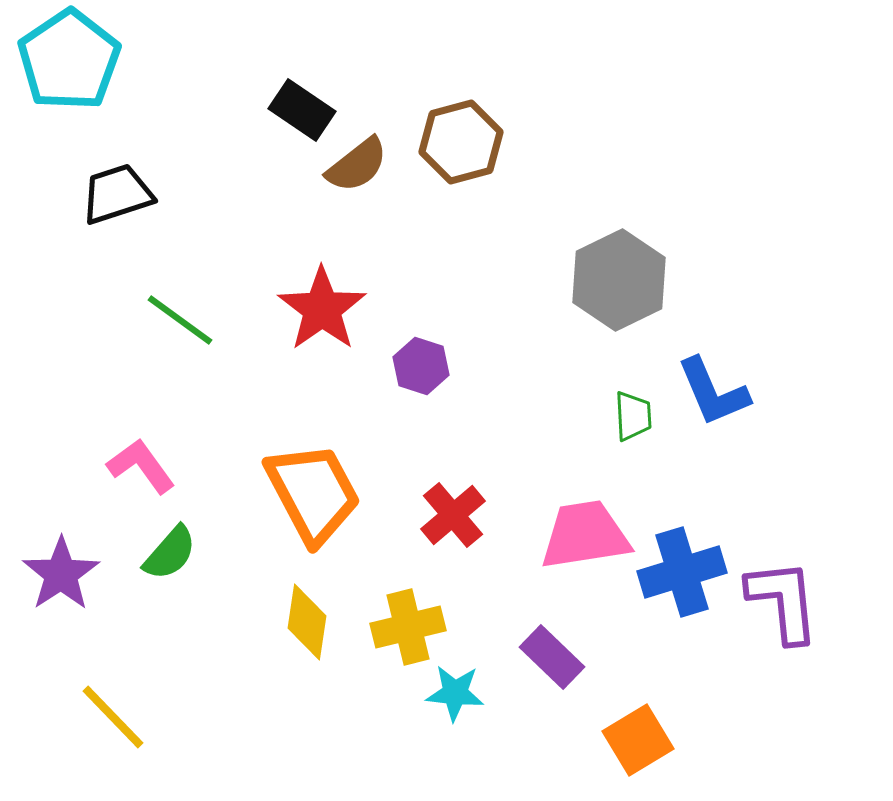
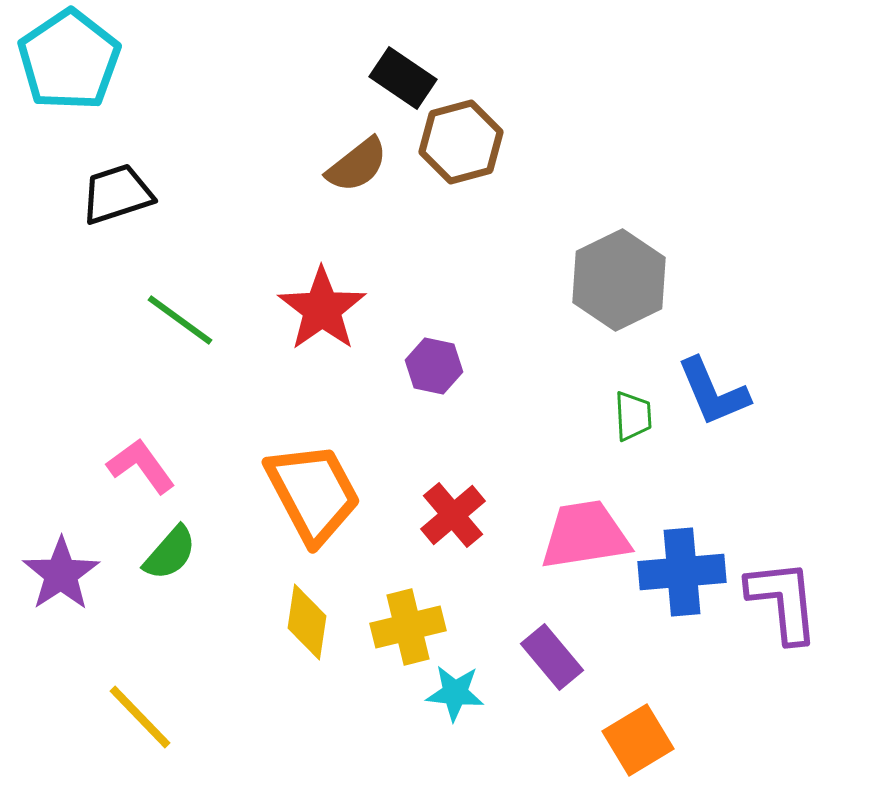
black rectangle: moved 101 px right, 32 px up
purple hexagon: moved 13 px right; rotated 6 degrees counterclockwise
blue cross: rotated 12 degrees clockwise
purple rectangle: rotated 6 degrees clockwise
yellow line: moved 27 px right
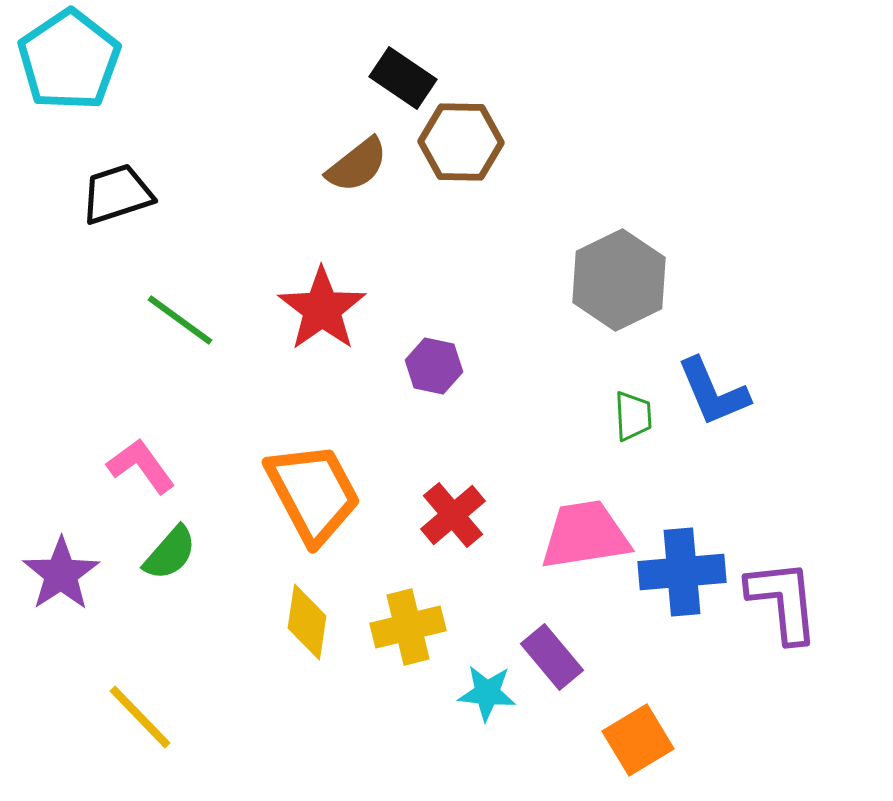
brown hexagon: rotated 16 degrees clockwise
cyan star: moved 32 px right
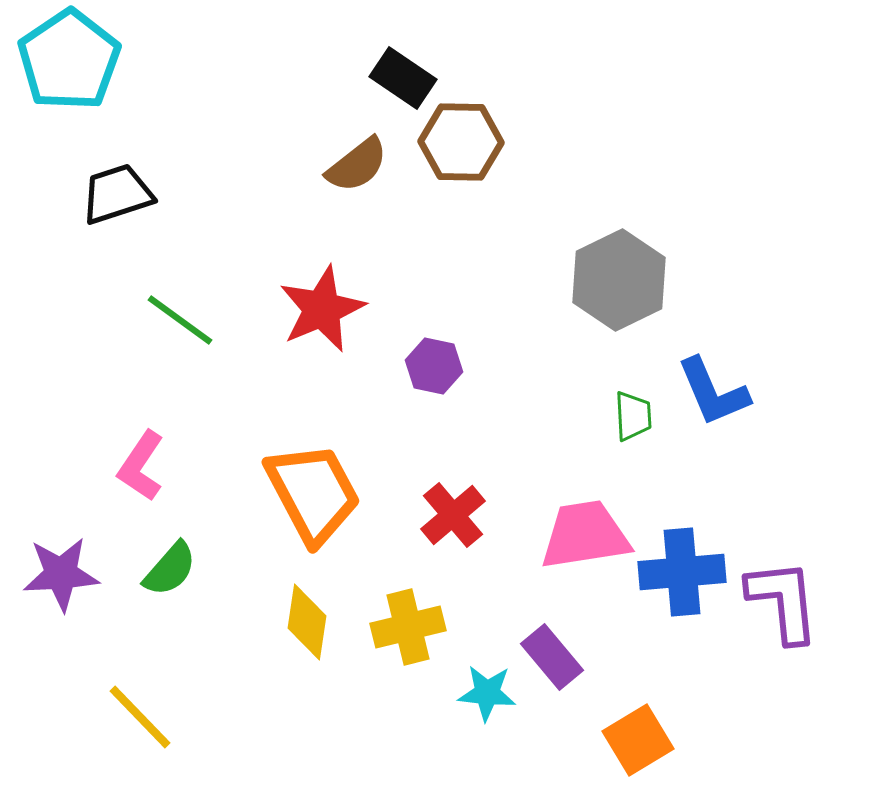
red star: rotated 12 degrees clockwise
pink L-shape: rotated 110 degrees counterclockwise
green semicircle: moved 16 px down
purple star: rotated 30 degrees clockwise
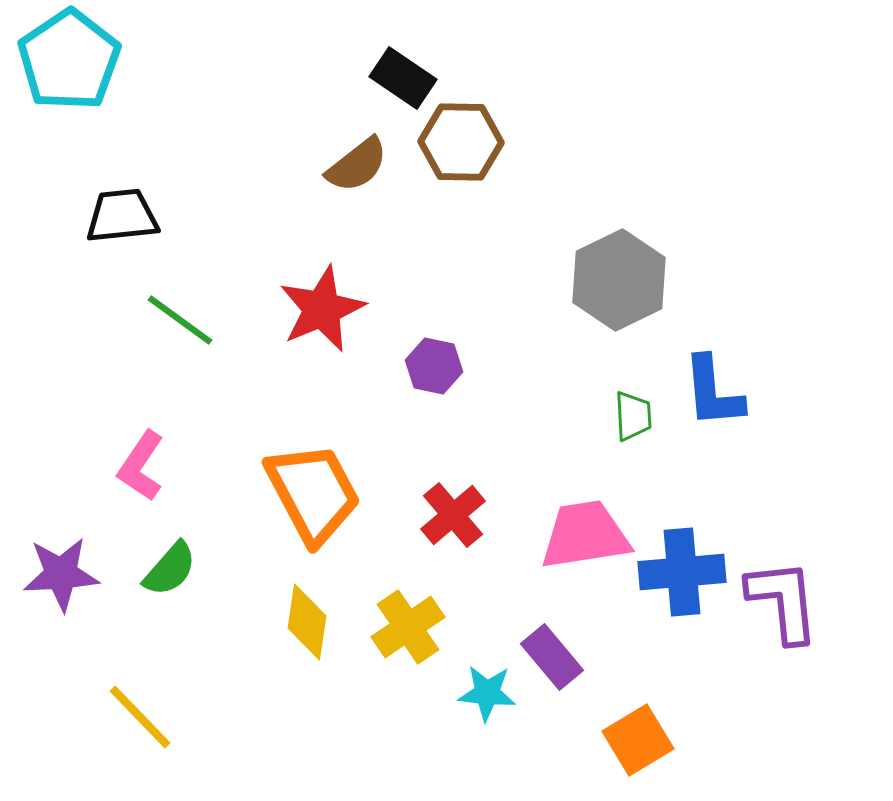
black trapezoid: moved 5 px right, 22 px down; rotated 12 degrees clockwise
blue L-shape: rotated 18 degrees clockwise
yellow cross: rotated 20 degrees counterclockwise
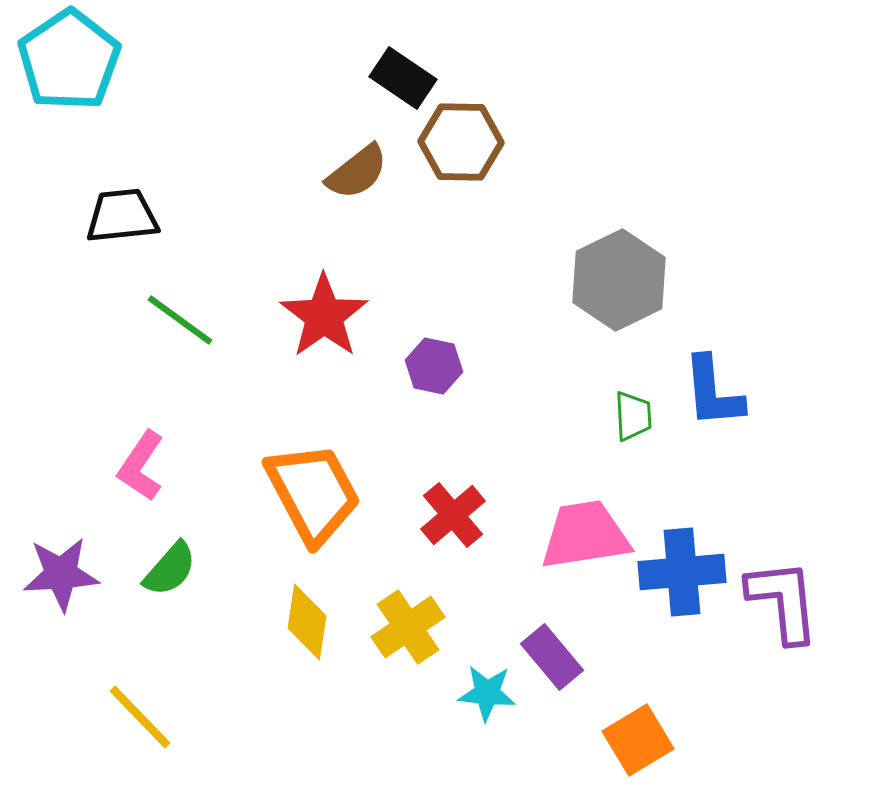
brown semicircle: moved 7 px down
red star: moved 2 px right, 7 px down; rotated 12 degrees counterclockwise
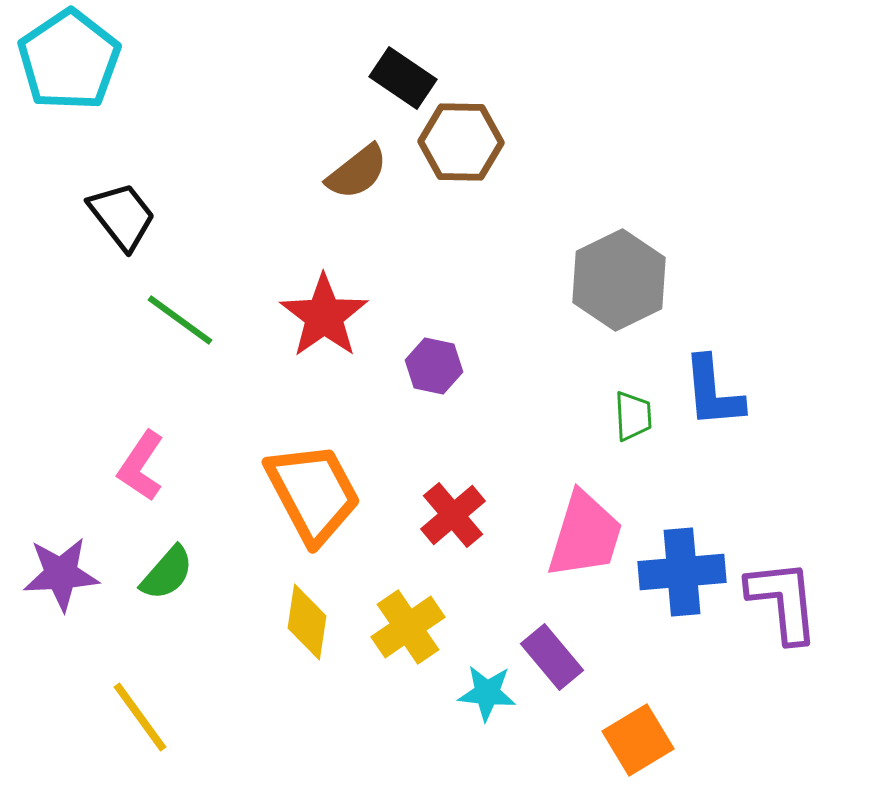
black trapezoid: rotated 58 degrees clockwise
pink trapezoid: rotated 116 degrees clockwise
green semicircle: moved 3 px left, 4 px down
yellow line: rotated 8 degrees clockwise
